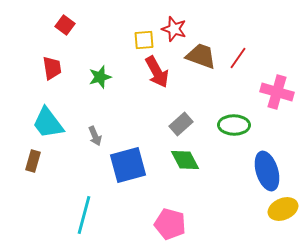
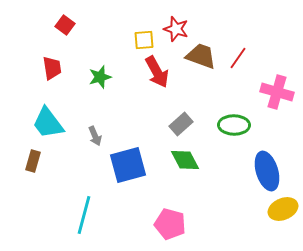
red star: moved 2 px right
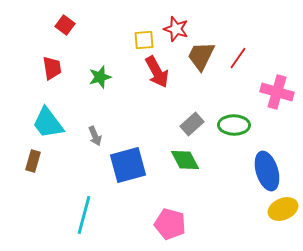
brown trapezoid: rotated 84 degrees counterclockwise
gray rectangle: moved 11 px right
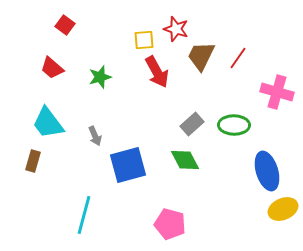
red trapezoid: rotated 140 degrees clockwise
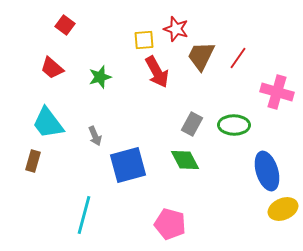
gray rectangle: rotated 20 degrees counterclockwise
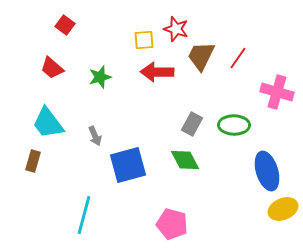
red arrow: rotated 120 degrees clockwise
pink pentagon: moved 2 px right
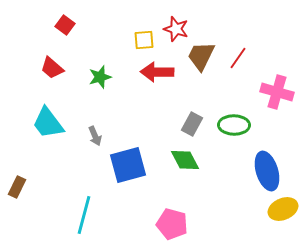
brown rectangle: moved 16 px left, 26 px down; rotated 10 degrees clockwise
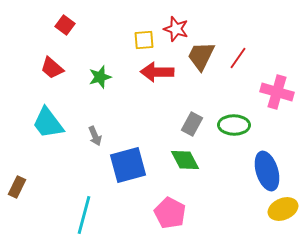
pink pentagon: moved 2 px left, 11 px up; rotated 12 degrees clockwise
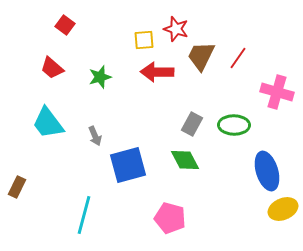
pink pentagon: moved 5 px down; rotated 12 degrees counterclockwise
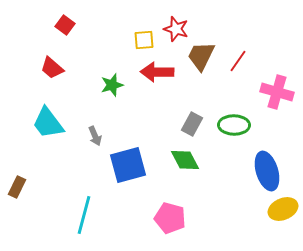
red line: moved 3 px down
green star: moved 12 px right, 8 px down
